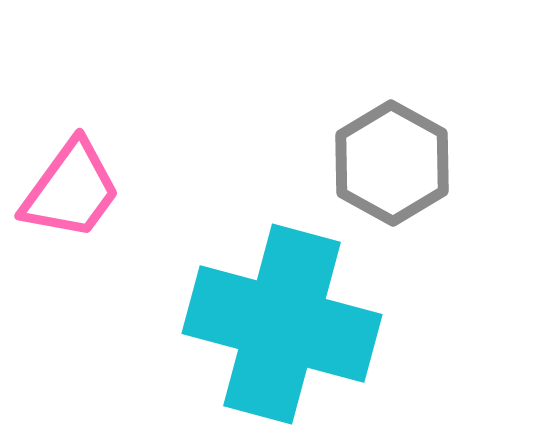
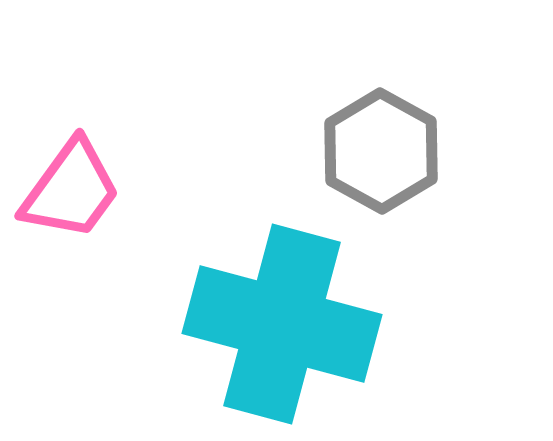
gray hexagon: moved 11 px left, 12 px up
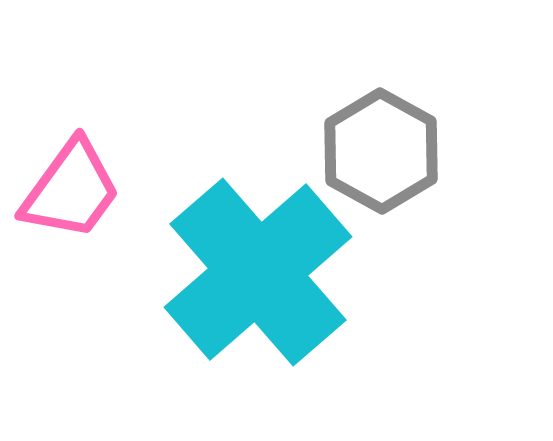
cyan cross: moved 24 px left, 52 px up; rotated 34 degrees clockwise
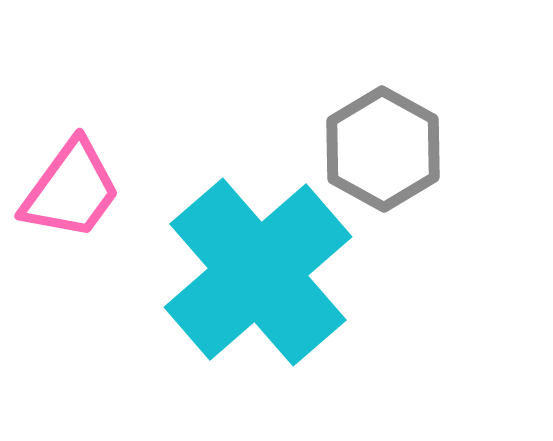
gray hexagon: moved 2 px right, 2 px up
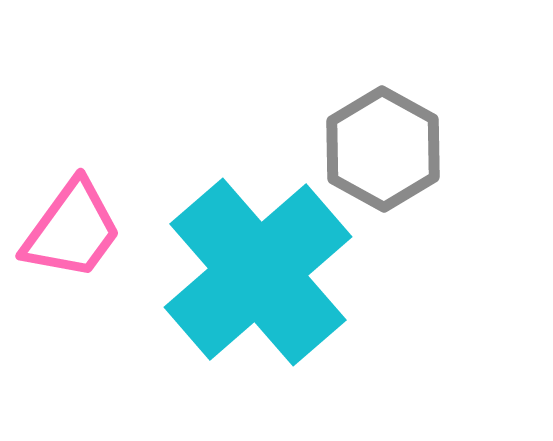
pink trapezoid: moved 1 px right, 40 px down
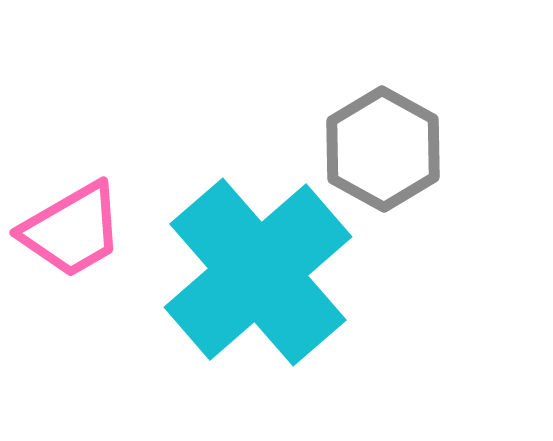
pink trapezoid: rotated 24 degrees clockwise
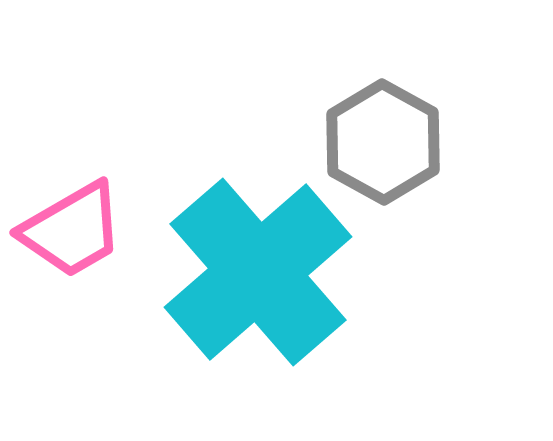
gray hexagon: moved 7 px up
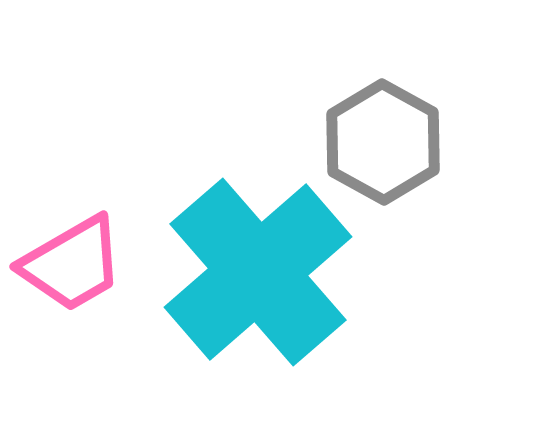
pink trapezoid: moved 34 px down
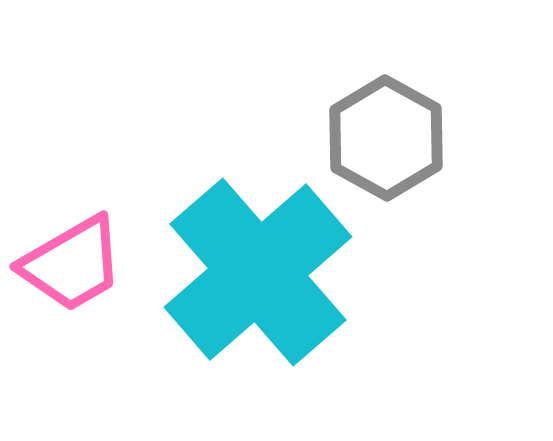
gray hexagon: moved 3 px right, 4 px up
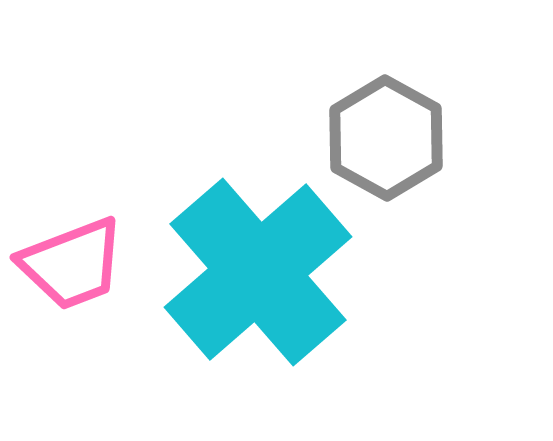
pink trapezoid: rotated 9 degrees clockwise
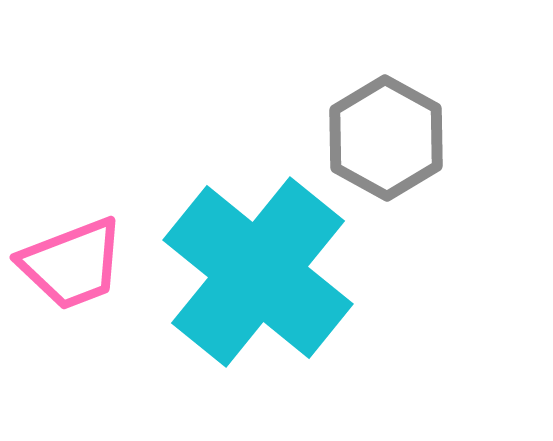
cyan cross: rotated 10 degrees counterclockwise
